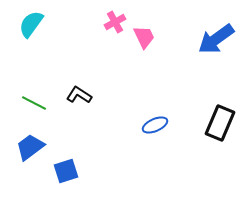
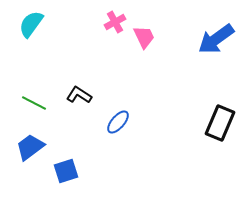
blue ellipse: moved 37 px left, 3 px up; rotated 25 degrees counterclockwise
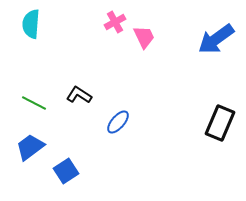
cyan semicircle: rotated 32 degrees counterclockwise
blue square: rotated 15 degrees counterclockwise
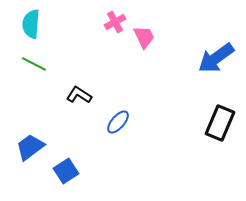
blue arrow: moved 19 px down
green line: moved 39 px up
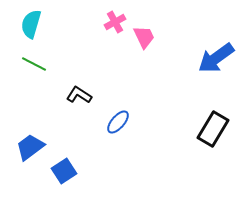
cyan semicircle: rotated 12 degrees clockwise
black rectangle: moved 7 px left, 6 px down; rotated 8 degrees clockwise
blue square: moved 2 px left
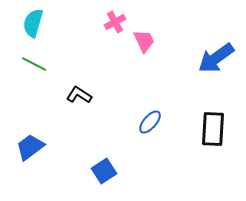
cyan semicircle: moved 2 px right, 1 px up
pink trapezoid: moved 4 px down
blue ellipse: moved 32 px right
black rectangle: rotated 28 degrees counterclockwise
blue square: moved 40 px right
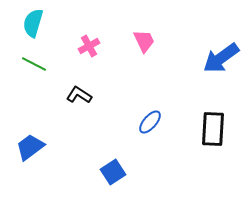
pink cross: moved 26 px left, 24 px down
blue arrow: moved 5 px right
blue square: moved 9 px right, 1 px down
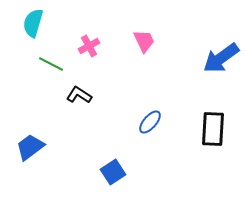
green line: moved 17 px right
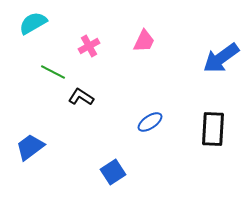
cyan semicircle: rotated 44 degrees clockwise
pink trapezoid: rotated 50 degrees clockwise
green line: moved 2 px right, 8 px down
black L-shape: moved 2 px right, 2 px down
blue ellipse: rotated 15 degrees clockwise
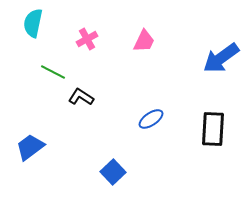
cyan semicircle: rotated 48 degrees counterclockwise
pink cross: moved 2 px left, 7 px up
blue ellipse: moved 1 px right, 3 px up
blue square: rotated 10 degrees counterclockwise
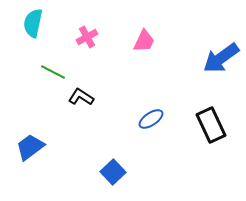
pink cross: moved 2 px up
black rectangle: moved 2 px left, 4 px up; rotated 28 degrees counterclockwise
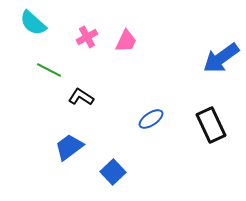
cyan semicircle: rotated 60 degrees counterclockwise
pink trapezoid: moved 18 px left
green line: moved 4 px left, 2 px up
blue trapezoid: moved 39 px right
